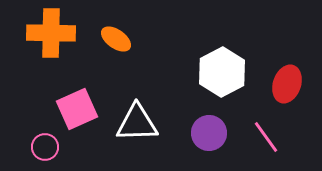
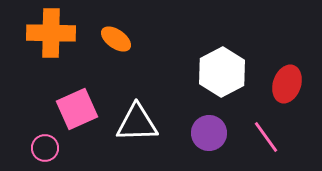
pink circle: moved 1 px down
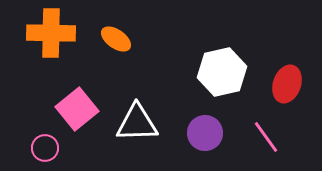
white hexagon: rotated 15 degrees clockwise
pink square: rotated 15 degrees counterclockwise
purple circle: moved 4 px left
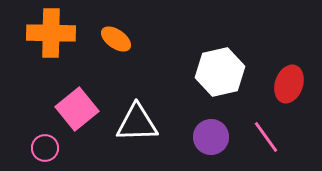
white hexagon: moved 2 px left
red ellipse: moved 2 px right
purple circle: moved 6 px right, 4 px down
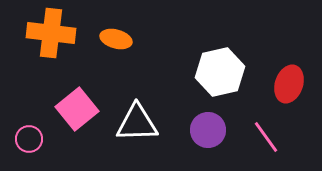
orange cross: rotated 6 degrees clockwise
orange ellipse: rotated 20 degrees counterclockwise
purple circle: moved 3 px left, 7 px up
pink circle: moved 16 px left, 9 px up
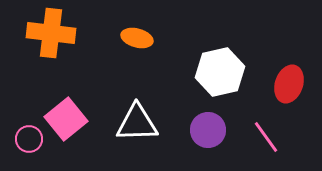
orange ellipse: moved 21 px right, 1 px up
pink square: moved 11 px left, 10 px down
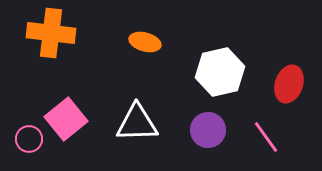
orange ellipse: moved 8 px right, 4 px down
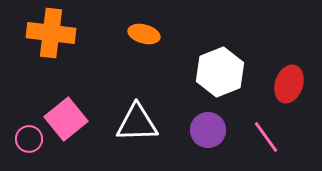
orange ellipse: moved 1 px left, 8 px up
white hexagon: rotated 9 degrees counterclockwise
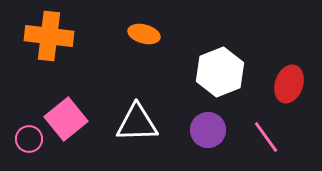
orange cross: moved 2 px left, 3 px down
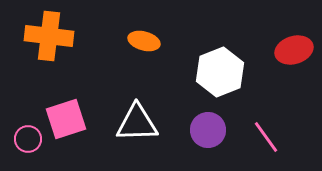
orange ellipse: moved 7 px down
red ellipse: moved 5 px right, 34 px up; rotated 54 degrees clockwise
pink square: rotated 21 degrees clockwise
pink circle: moved 1 px left
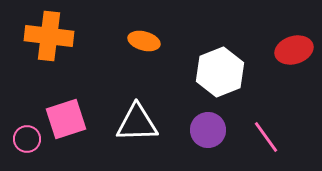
pink circle: moved 1 px left
